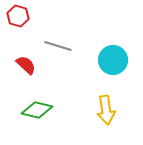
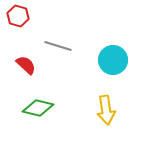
green diamond: moved 1 px right, 2 px up
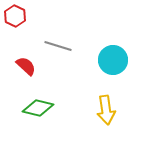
red hexagon: moved 3 px left; rotated 10 degrees clockwise
red semicircle: moved 1 px down
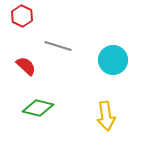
red hexagon: moved 7 px right
yellow arrow: moved 6 px down
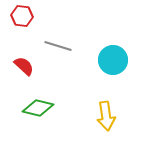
red hexagon: rotated 20 degrees counterclockwise
red semicircle: moved 2 px left
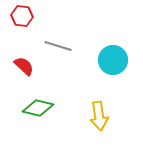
yellow arrow: moved 7 px left
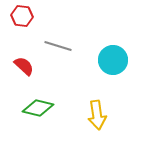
yellow arrow: moved 2 px left, 1 px up
